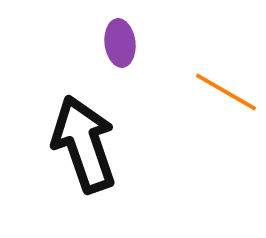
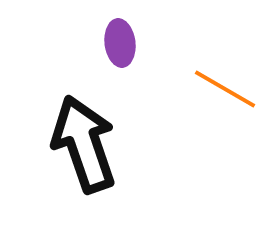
orange line: moved 1 px left, 3 px up
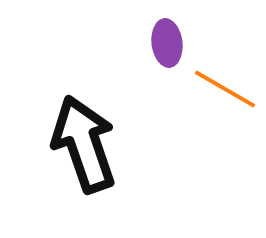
purple ellipse: moved 47 px right
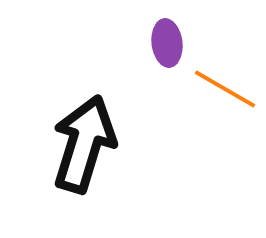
black arrow: rotated 36 degrees clockwise
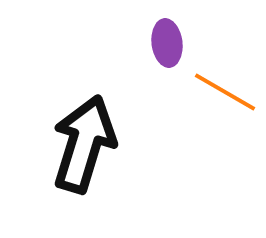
orange line: moved 3 px down
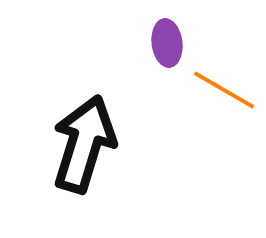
orange line: moved 1 px left, 2 px up
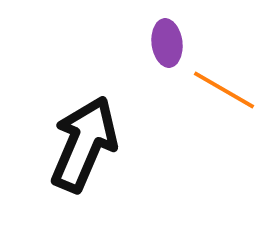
black arrow: rotated 6 degrees clockwise
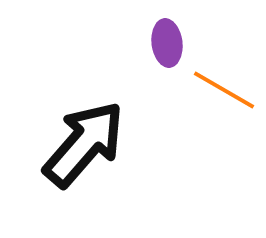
black arrow: rotated 18 degrees clockwise
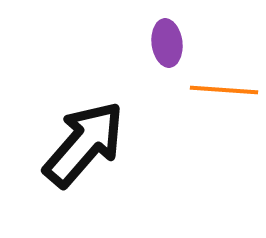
orange line: rotated 26 degrees counterclockwise
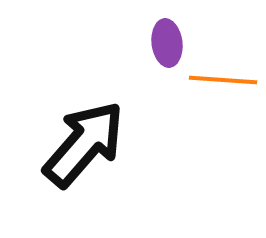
orange line: moved 1 px left, 10 px up
